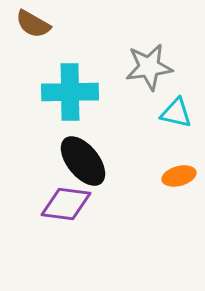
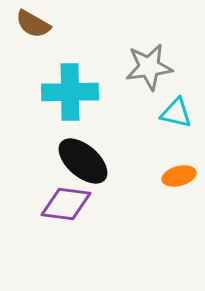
black ellipse: rotated 10 degrees counterclockwise
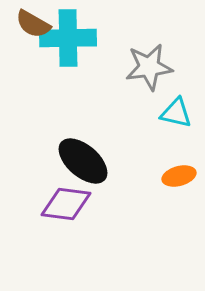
cyan cross: moved 2 px left, 54 px up
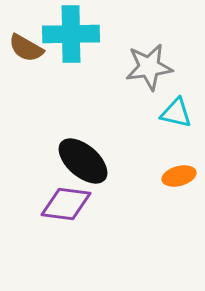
brown semicircle: moved 7 px left, 24 px down
cyan cross: moved 3 px right, 4 px up
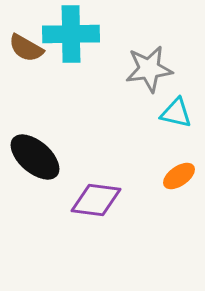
gray star: moved 2 px down
black ellipse: moved 48 px left, 4 px up
orange ellipse: rotated 20 degrees counterclockwise
purple diamond: moved 30 px right, 4 px up
